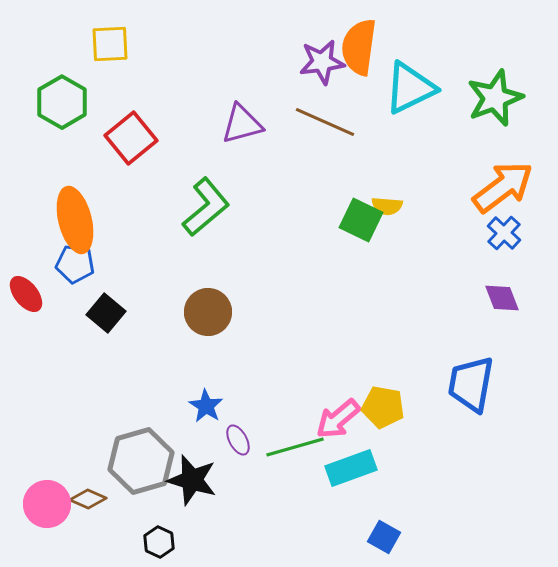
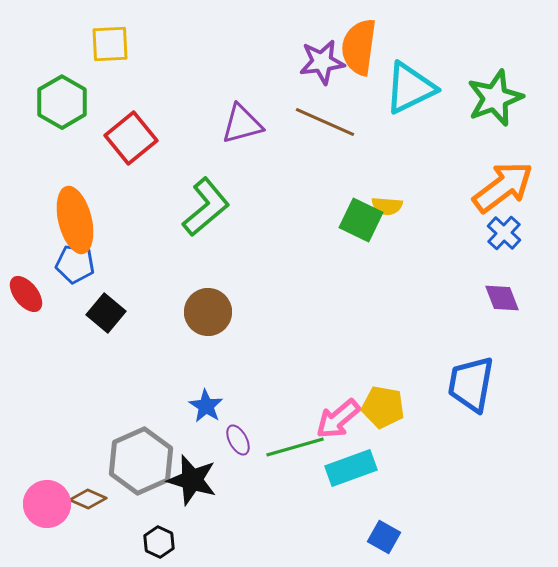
gray hexagon: rotated 8 degrees counterclockwise
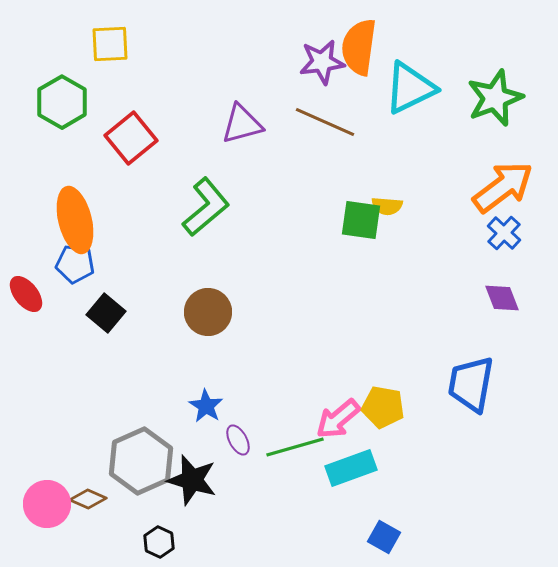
green square: rotated 18 degrees counterclockwise
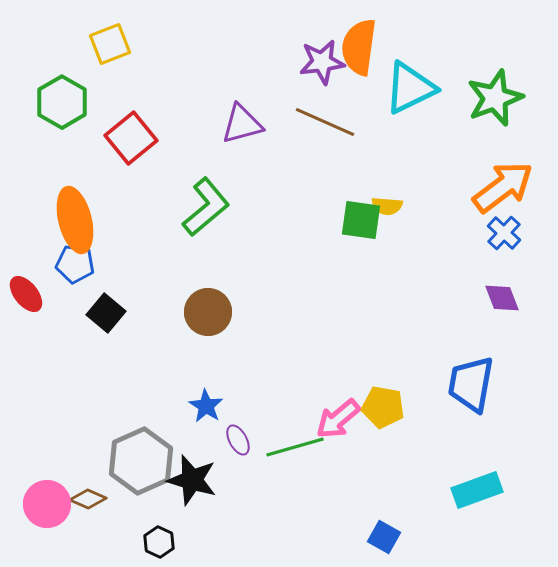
yellow square: rotated 18 degrees counterclockwise
cyan rectangle: moved 126 px right, 22 px down
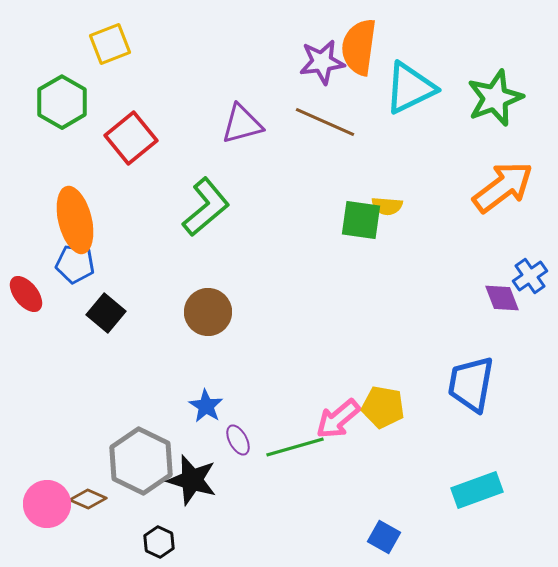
blue cross: moved 26 px right, 43 px down; rotated 12 degrees clockwise
gray hexagon: rotated 10 degrees counterclockwise
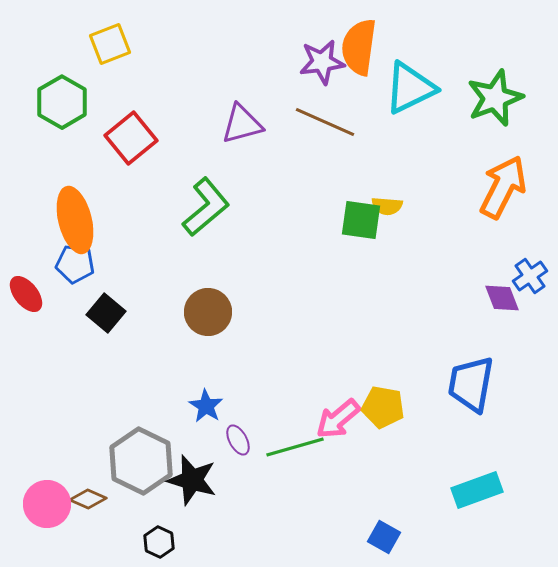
orange arrow: rotated 26 degrees counterclockwise
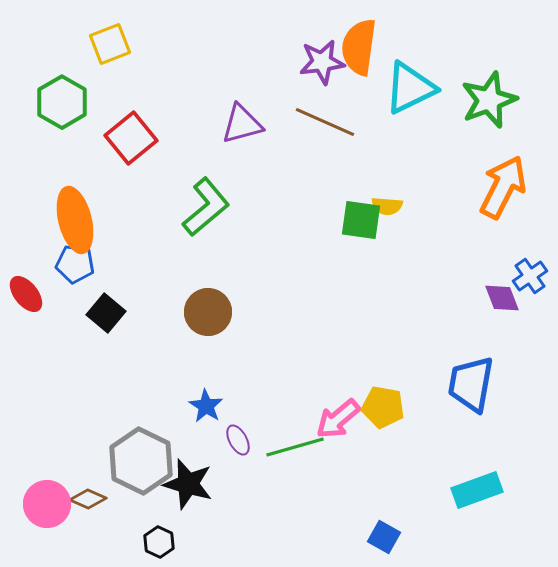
green star: moved 6 px left, 2 px down
black star: moved 4 px left, 4 px down
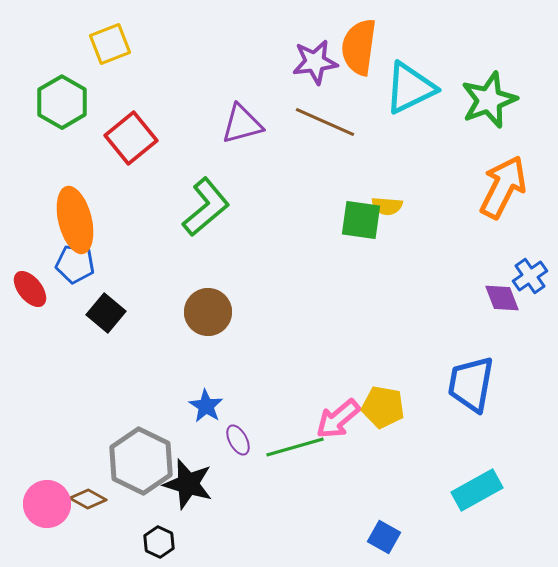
purple star: moved 7 px left
red ellipse: moved 4 px right, 5 px up
cyan rectangle: rotated 9 degrees counterclockwise
brown diamond: rotated 6 degrees clockwise
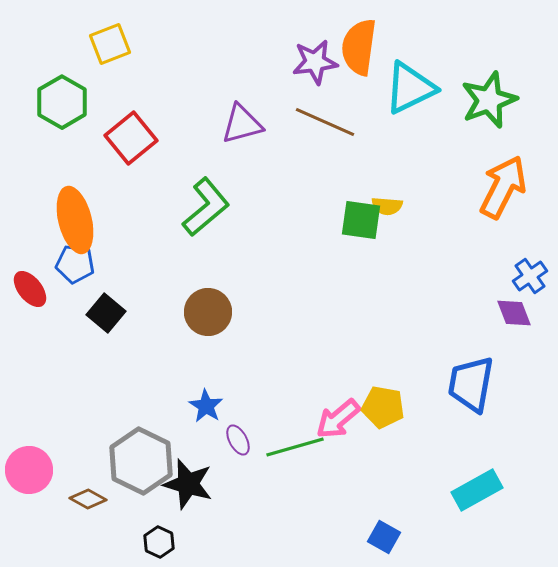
purple diamond: moved 12 px right, 15 px down
pink circle: moved 18 px left, 34 px up
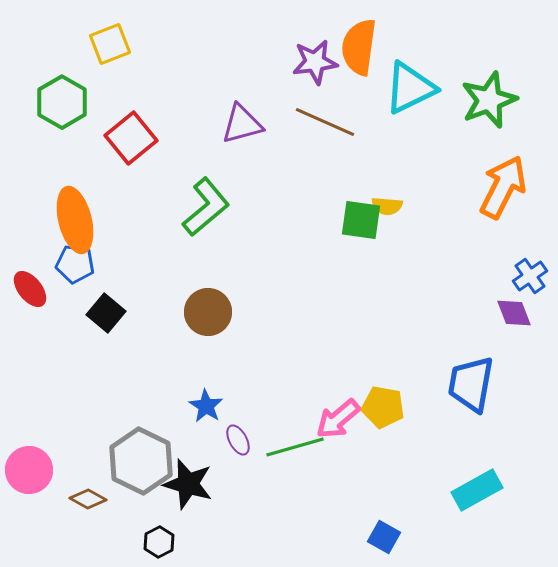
black hexagon: rotated 8 degrees clockwise
